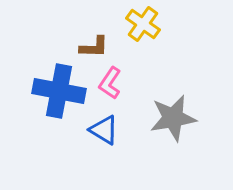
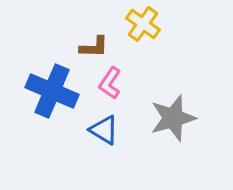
blue cross: moved 7 px left; rotated 12 degrees clockwise
gray star: rotated 6 degrees counterclockwise
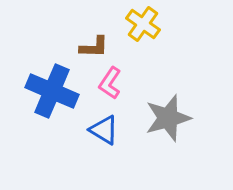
gray star: moved 5 px left
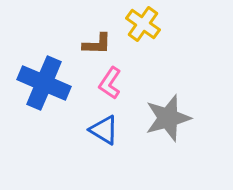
brown L-shape: moved 3 px right, 3 px up
blue cross: moved 8 px left, 8 px up
